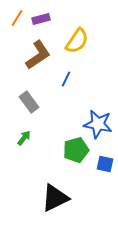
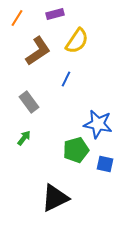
purple rectangle: moved 14 px right, 5 px up
brown L-shape: moved 4 px up
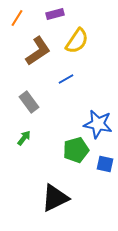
blue line: rotated 35 degrees clockwise
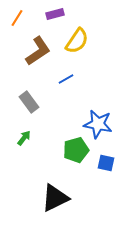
blue square: moved 1 px right, 1 px up
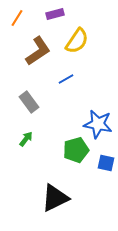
green arrow: moved 2 px right, 1 px down
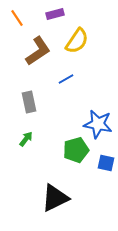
orange line: rotated 66 degrees counterclockwise
gray rectangle: rotated 25 degrees clockwise
